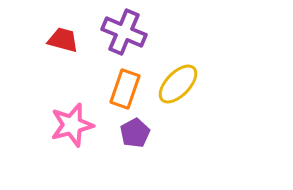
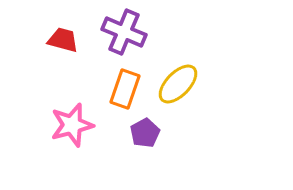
purple pentagon: moved 10 px right
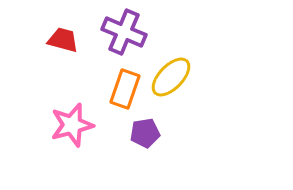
yellow ellipse: moved 7 px left, 7 px up
purple pentagon: rotated 20 degrees clockwise
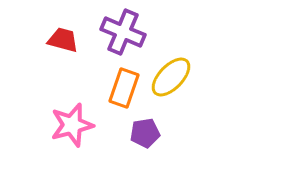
purple cross: moved 1 px left
orange rectangle: moved 1 px left, 1 px up
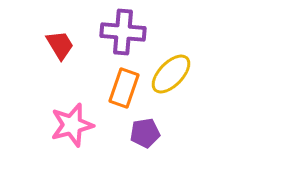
purple cross: rotated 18 degrees counterclockwise
red trapezoid: moved 3 px left, 5 px down; rotated 44 degrees clockwise
yellow ellipse: moved 3 px up
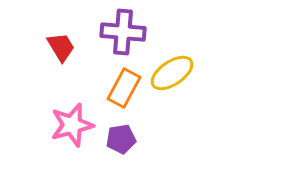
red trapezoid: moved 1 px right, 2 px down
yellow ellipse: moved 1 px right, 1 px up; rotated 12 degrees clockwise
orange rectangle: rotated 9 degrees clockwise
purple pentagon: moved 24 px left, 6 px down
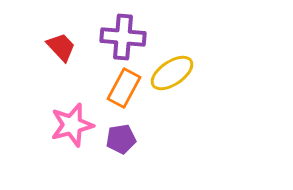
purple cross: moved 5 px down
red trapezoid: rotated 12 degrees counterclockwise
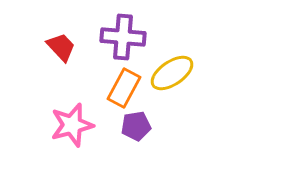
purple pentagon: moved 15 px right, 13 px up
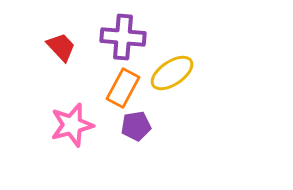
orange rectangle: moved 1 px left
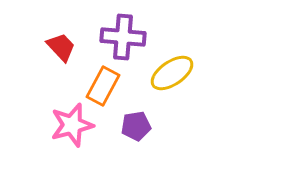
orange rectangle: moved 20 px left, 2 px up
